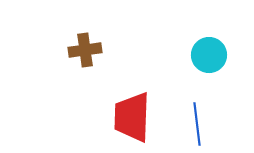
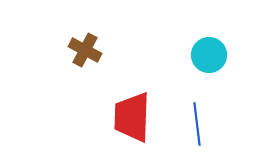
brown cross: rotated 36 degrees clockwise
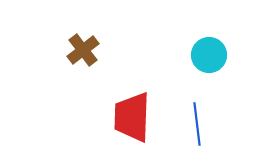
brown cross: moved 2 px left; rotated 24 degrees clockwise
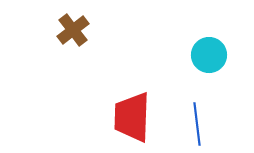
brown cross: moved 10 px left, 20 px up
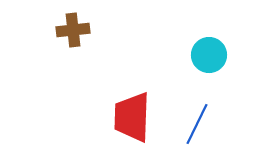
brown cross: rotated 32 degrees clockwise
blue line: rotated 33 degrees clockwise
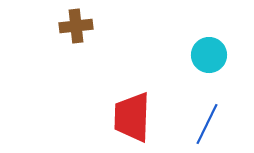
brown cross: moved 3 px right, 4 px up
blue line: moved 10 px right
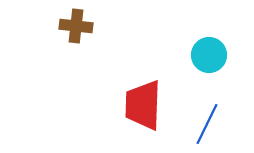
brown cross: rotated 12 degrees clockwise
red trapezoid: moved 11 px right, 12 px up
